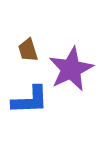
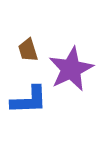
blue L-shape: moved 1 px left
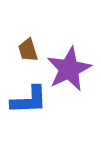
purple star: moved 2 px left
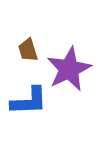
blue L-shape: moved 1 px down
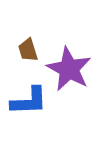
purple star: rotated 18 degrees counterclockwise
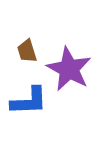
brown trapezoid: moved 1 px left, 1 px down
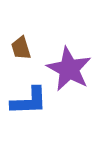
brown trapezoid: moved 6 px left, 3 px up
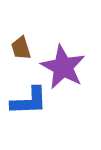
purple star: moved 6 px left, 2 px up
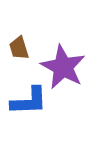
brown trapezoid: moved 2 px left
